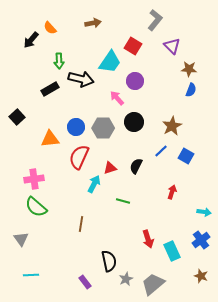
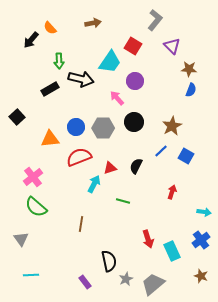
red semicircle at (79, 157): rotated 45 degrees clockwise
pink cross at (34, 179): moved 1 px left, 2 px up; rotated 30 degrees counterclockwise
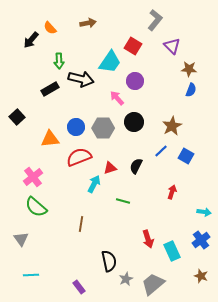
brown arrow at (93, 23): moved 5 px left
purple rectangle at (85, 282): moved 6 px left, 5 px down
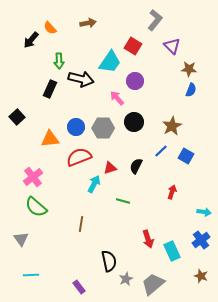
black rectangle at (50, 89): rotated 36 degrees counterclockwise
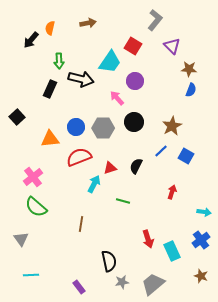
orange semicircle at (50, 28): rotated 56 degrees clockwise
gray star at (126, 279): moved 4 px left, 3 px down; rotated 16 degrees clockwise
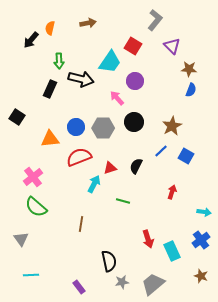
black square at (17, 117): rotated 14 degrees counterclockwise
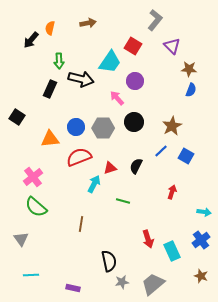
purple rectangle at (79, 287): moved 6 px left, 1 px down; rotated 40 degrees counterclockwise
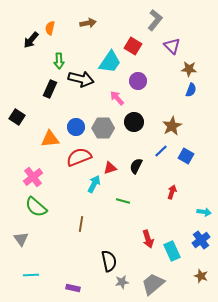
purple circle at (135, 81): moved 3 px right
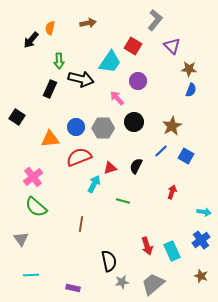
red arrow at (148, 239): moved 1 px left, 7 px down
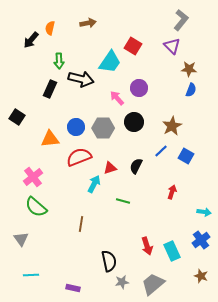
gray L-shape at (155, 20): moved 26 px right
purple circle at (138, 81): moved 1 px right, 7 px down
